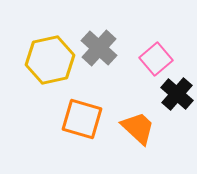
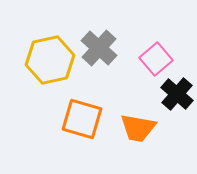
orange trapezoid: rotated 147 degrees clockwise
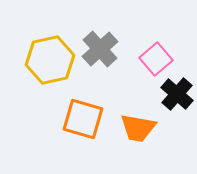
gray cross: moved 1 px right, 1 px down; rotated 6 degrees clockwise
orange square: moved 1 px right
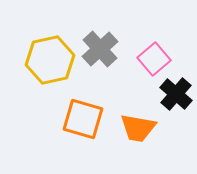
pink square: moved 2 px left
black cross: moved 1 px left
